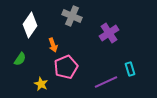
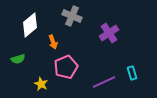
white diamond: rotated 15 degrees clockwise
orange arrow: moved 3 px up
green semicircle: moved 2 px left; rotated 40 degrees clockwise
cyan rectangle: moved 2 px right, 4 px down
purple line: moved 2 px left
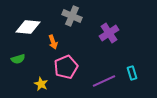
white diamond: moved 2 px left, 2 px down; rotated 45 degrees clockwise
purple line: moved 1 px up
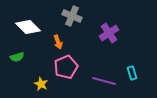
white diamond: rotated 40 degrees clockwise
orange arrow: moved 5 px right
green semicircle: moved 1 px left, 2 px up
purple line: rotated 40 degrees clockwise
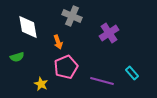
white diamond: rotated 35 degrees clockwise
cyan rectangle: rotated 24 degrees counterclockwise
purple line: moved 2 px left
